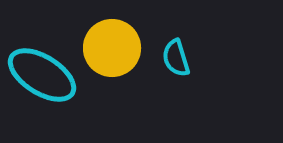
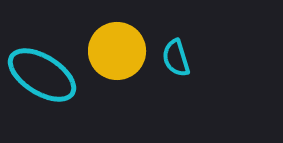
yellow circle: moved 5 px right, 3 px down
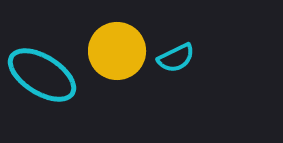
cyan semicircle: rotated 99 degrees counterclockwise
